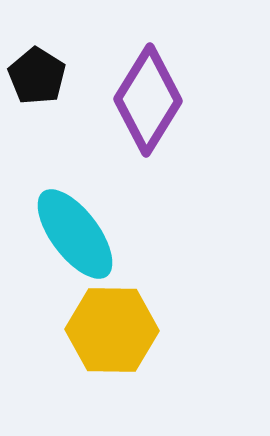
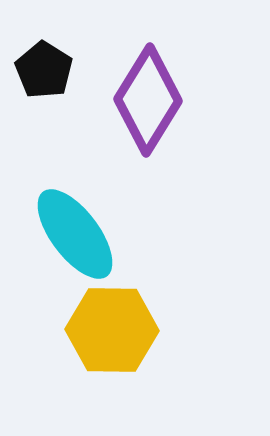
black pentagon: moved 7 px right, 6 px up
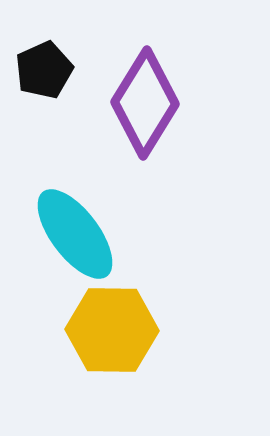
black pentagon: rotated 16 degrees clockwise
purple diamond: moved 3 px left, 3 px down
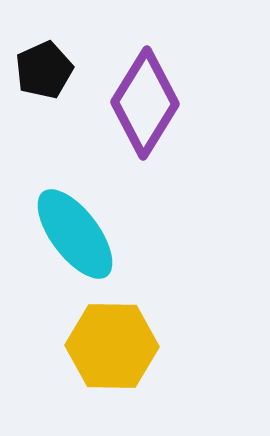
yellow hexagon: moved 16 px down
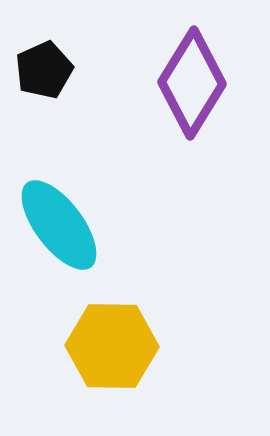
purple diamond: moved 47 px right, 20 px up
cyan ellipse: moved 16 px left, 9 px up
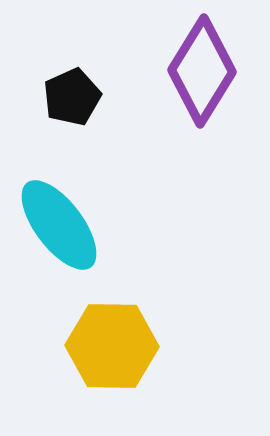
black pentagon: moved 28 px right, 27 px down
purple diamond: moved 10 px right, 12 px up
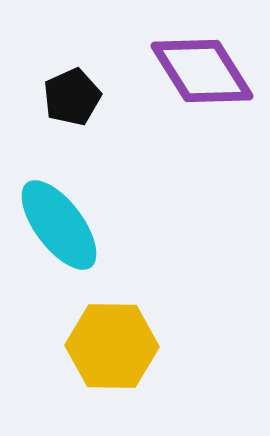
purple diamond: rotated 64 degrees counterclockwise
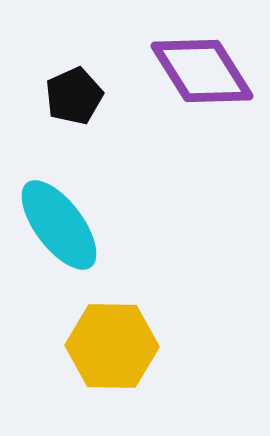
black pentagon: moved 2 px right, 1 px up
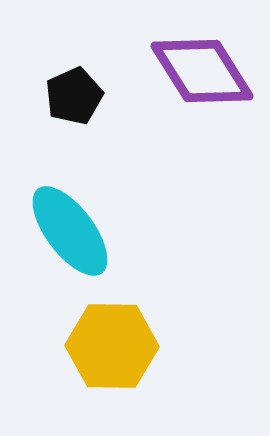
cyan ellipse: moved 11 px right, 6 px down
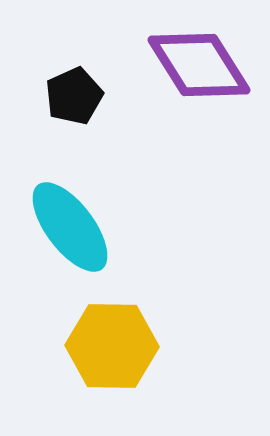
purple diamond: moved 3 px left, 6 px up
cyan ellipse: moved 4 px up
